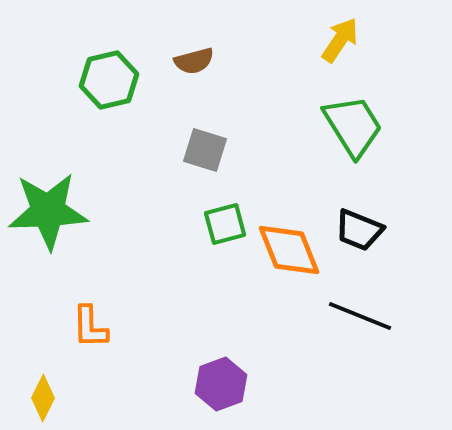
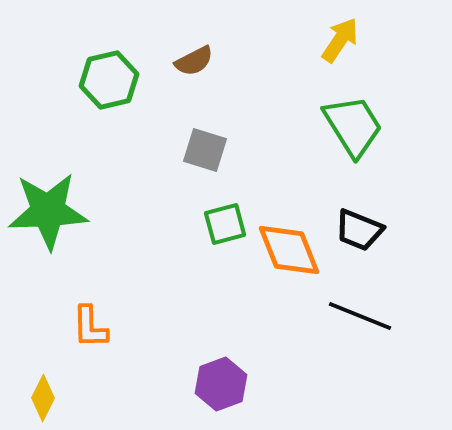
brown semicircle: rotated 12 degrees counterclockwise
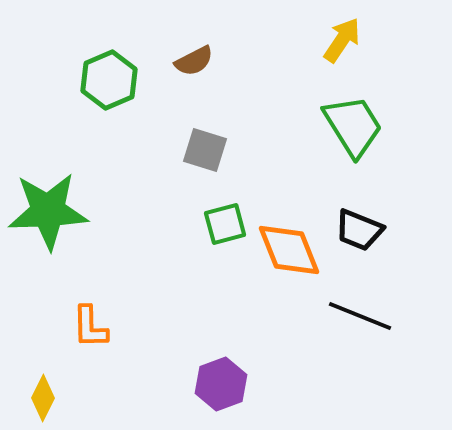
yellow arrow: moved 2 px right
green hexagon: rotated 10 degrees counterclockwise
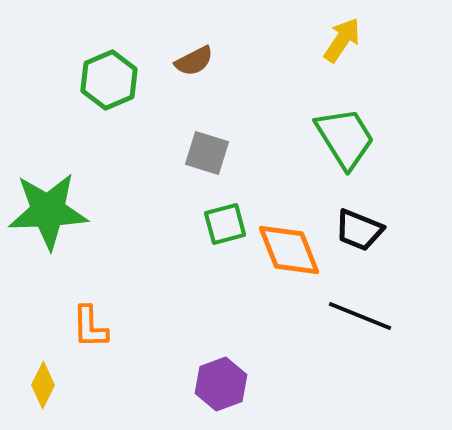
green trapezoid: moved 8 px left, 12 px down
gray square: moved 2 px right, 3 px down
yellow diamond: moved 13 px up
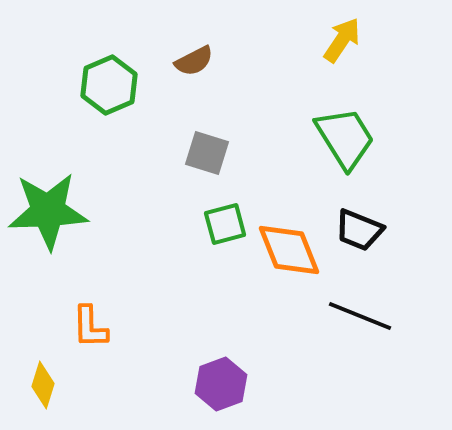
green hexagon: moved 5 px down
yellow diamond: rotated 9 degrees counterclockwise
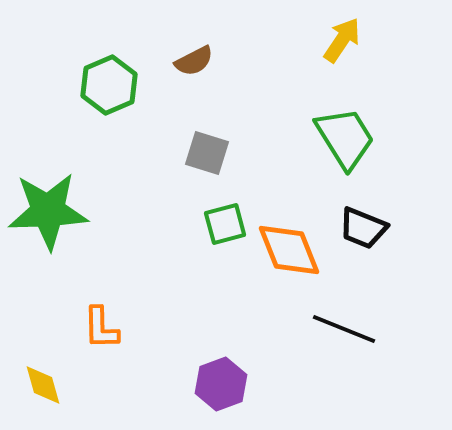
black trapezoid: moved 4 px right, 2 px up
black line: moved 16 px left, 13 px down
orange L-shape: moved 11 px right, 1 px down
yellow diamond: rotated 33 degrees counterclockwise
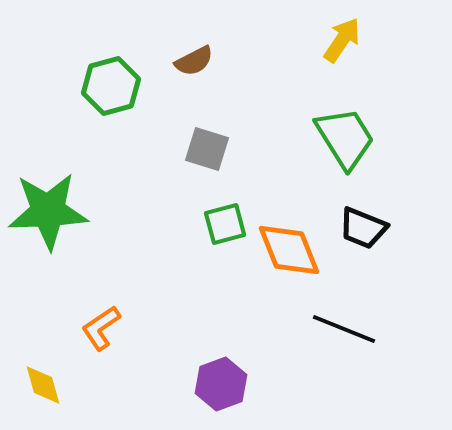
green hexagon: moved 2 px right, 1 px down; rotated 8 degrees clockwise
gray square: moved 4 px up
orange L-shape: rotated 57 degrees clockwise
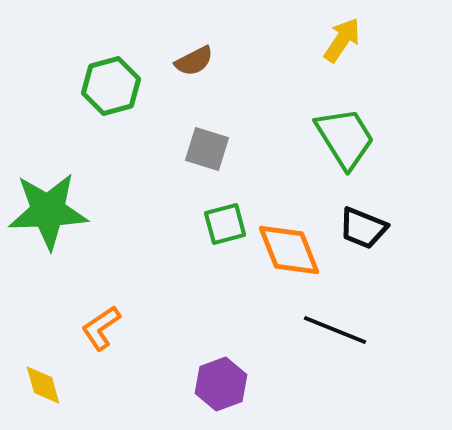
black line: moved 9 px left, 1 px down
